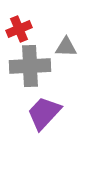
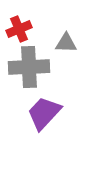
gray triangle: moved 4 px up
gray cross: moved 1 px left, 1 px down
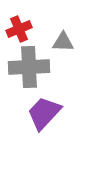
gray triangle: moved 3 px left, 1 px up
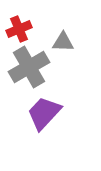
gray cross: rotated 27 degrees counterclockwise
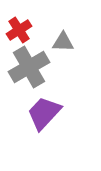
red cross: moved 1 px down; rotated 10 degrees counterclockwise
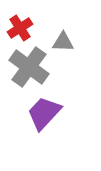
red cross: moved 1 px right, 2 px up
gray cross: rotated 24 degrees counterclockwise
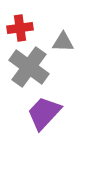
red cross: rotated 25 degrees clockwise
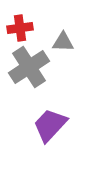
gray cross: rotated 21 degrees clockwise
purple trapezoid: moved 6 px right, 12 px down
